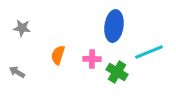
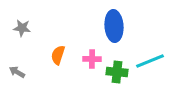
blue ellipse: rotated 12 degrees counterclockwise
cyan line: moved 1 px right, 9 px down
green cross: rotated 25 degrees counterclockwise
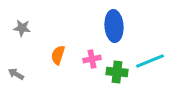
pink cross: rotated 12 degrees counterclockwise
gray arrow: moved 1 px left, 2 px down
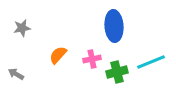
gray star: rotated 18 degrees counterclockwise
orange semicircle: rotated 24 degrees clockwise
cyan line: moved 1 px right, 1 px down
green cross: rotated 20 degrees counterclockwise
